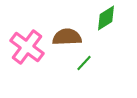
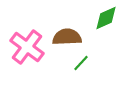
green diamond: rotated 8 degrees clockwise
green line: moved 3 px left
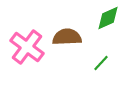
green diamond: moved 2 px right
green line: moved 20 px right
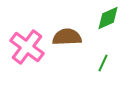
green line: moved 2 px right; rotated 18 degrees counterclockwise
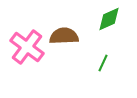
green diamond: moved 1 px right, 1 px down
brown semicircle: moved 3 px left, 1 px up
